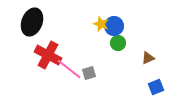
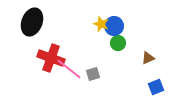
red cross: moved 3 px right, 3 px down; rotated 8 degrees counterclockwise
gray square: moved 4 px right, 1 px down
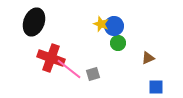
black ellipse: moved 2 px right
blue square: rotated 21 degrees clockwise
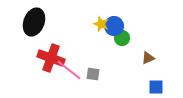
green circle: moved 4 px right, 5 px up
pink line: moved 1 px down
gray square: rotated 24 degrees clockwise
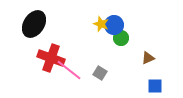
black ellipse: moved 2 px down; rotated 12 degrees clockwise
blue circle: moved 1 px up
green circle: moved 1 px left
gray square: moved 7 px right, 1 px up; rotated 24 degrees clockwise
blue square: moved 1 px left, 1 px up
